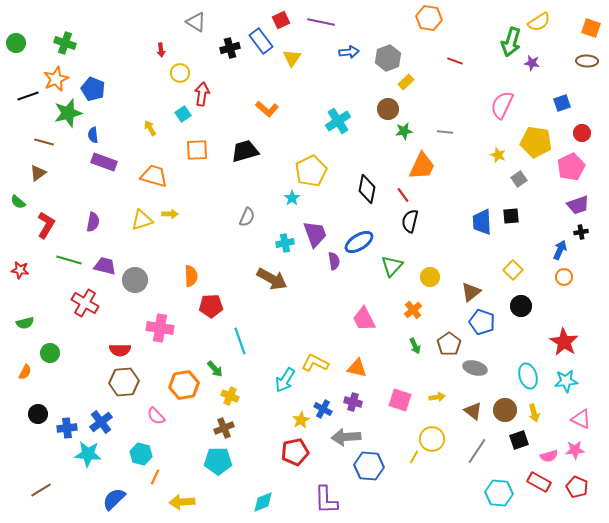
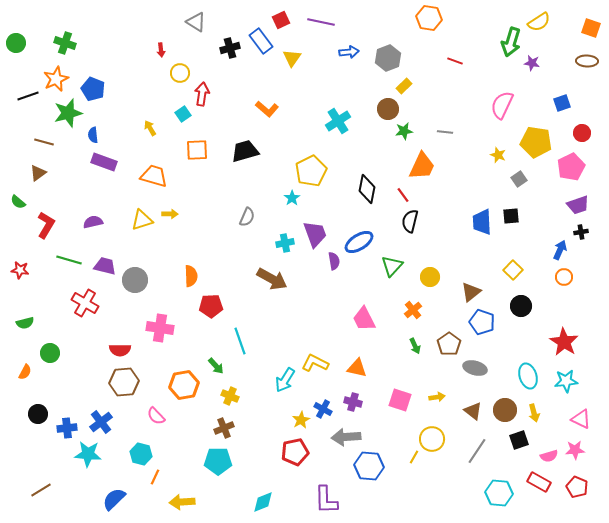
yellow rectangle at (406, 82): moved 2 px left, 4 px down
purple semicircle at (93, 222): rotated 114 degrees counterclockwise
green arrow at (215, 369): moved 1 px right, 3 px up
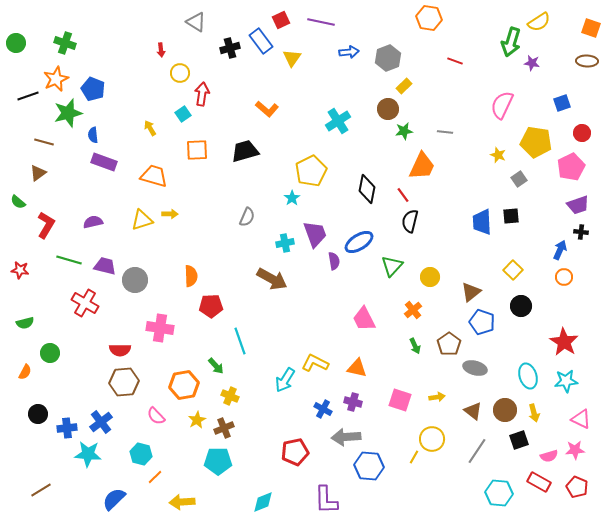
black cross at (581, 232): rotated 16 degrees clockwise
yellow star at (301, 420): moved 104 px left
orange line at (155, 477): rotated 21 degrees clockwise
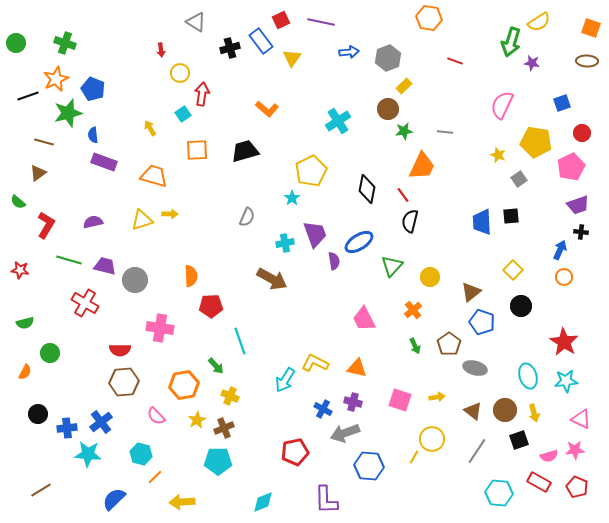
gray arrow at (346, 437): moved 1 px left, 4 px up; rotated 16 degrees counterclockwise
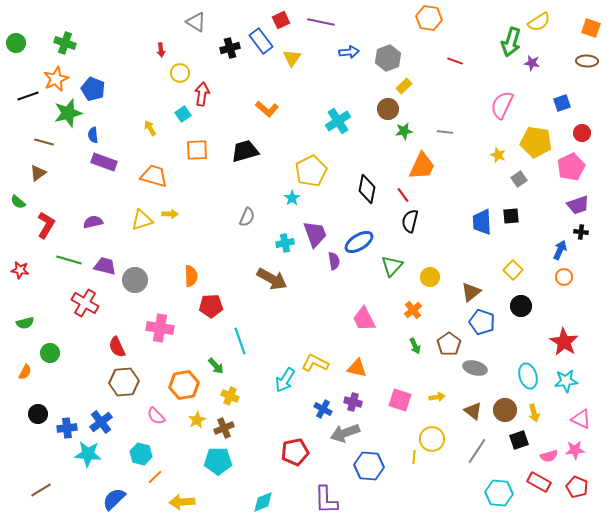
red semicircle at (120, 350): moved 3 px left, 3 px up; rotated 65 degrees clockwise
yellow line at (414, 457): rotated 24 degrees counterclockwise
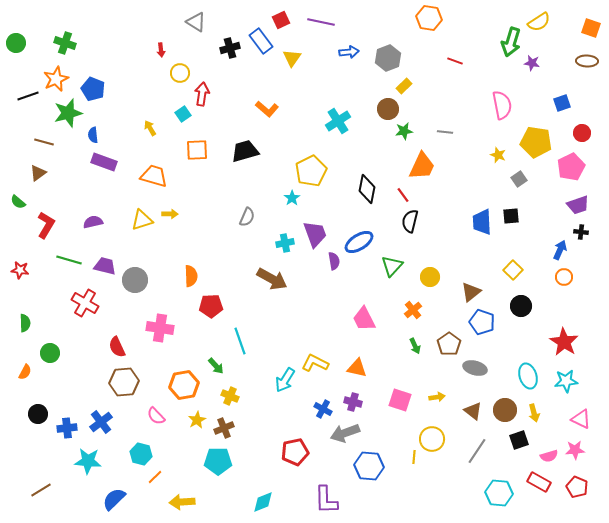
pink semicircle at (502, 105): rotated 144 degrees clockwise
green semicircle at (25, 323): rotated 78 degrees counterclockwise
cyan star at (88, 454): moved 7 px down
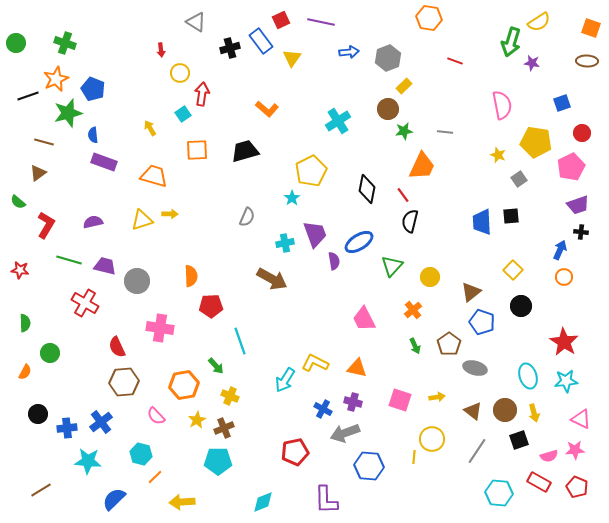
gray circle at (135, 280): moved 2 px right, 1 px down
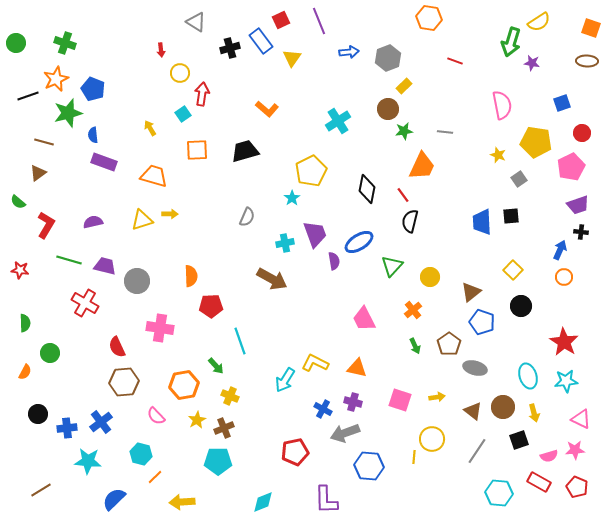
purple line at (321, 22): moved 2 px left, 1 px up; rotated 56 degrees clockwise
brown circle at (505, 410): moved 2 px left, 3 px up
